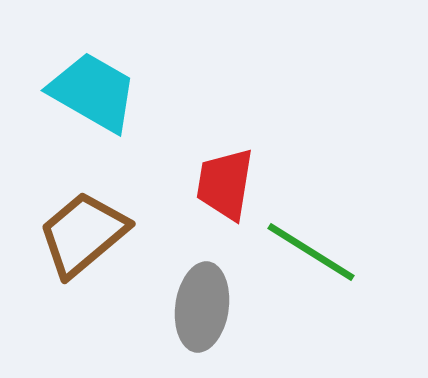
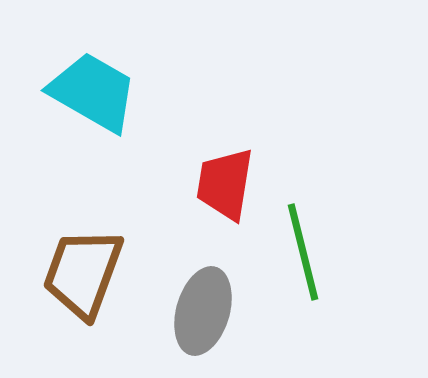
brown trapezoid: moved 39 px down; rotated 30 degrees counterclockwise
green line: moved 8 px left; rotated 44 degrees clockwise
gray ellipse: moved 1 px right, 4 px down; rotated 8 degrees clockwise
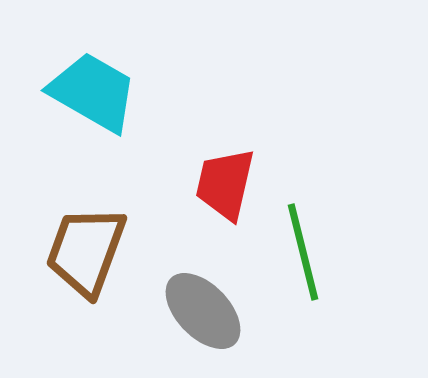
red trapezoid: rotated 4 degrees clockwise
brown trapezoid: moved 3 px right, 22 px up
gray ellipse: rotated 60 degrees counterclockwise
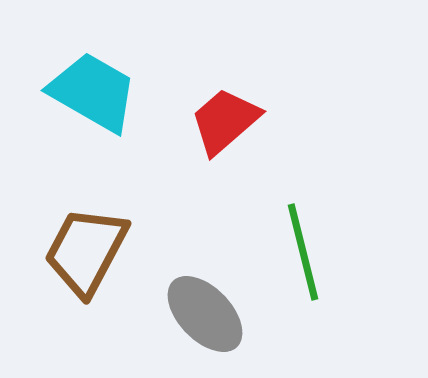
red trapezoid: moved 63 px up; rotated 36 degrees clockwise
brown trapezoid: rotated 8 degrees clockwise
gray ellipse: moved 2 px right, 3 px down
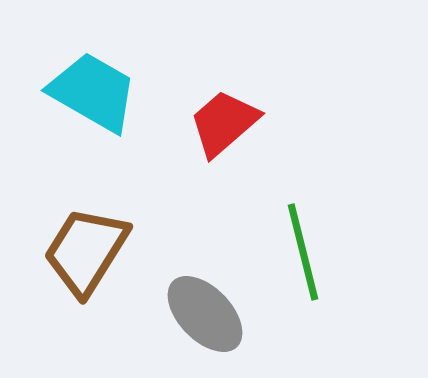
red trapezoid: moved 1 px left, 2 px down
brown trapezoid: rotated 4 degrees clockwise
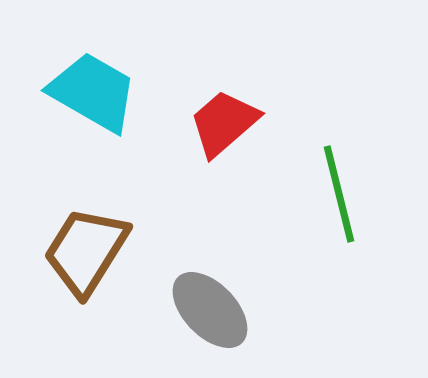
green line: moved 36 px right, 58 px up
gray ellipse: moved 5 px right, 4 px up
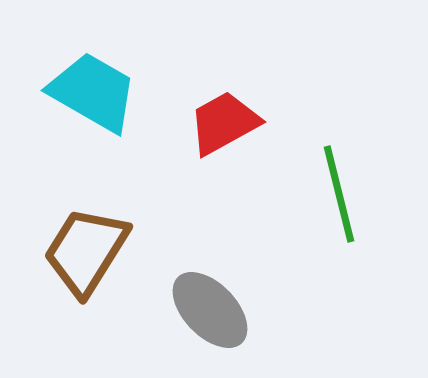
red trapezoid: rotated 12 degrees clockwise
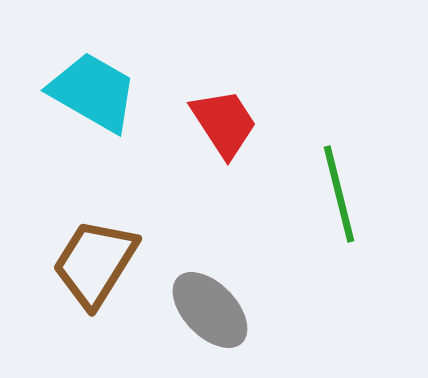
red trapezoid: rotated 86 degrees clockwise
brown trapezoid: moved 9 px right, 12 px down
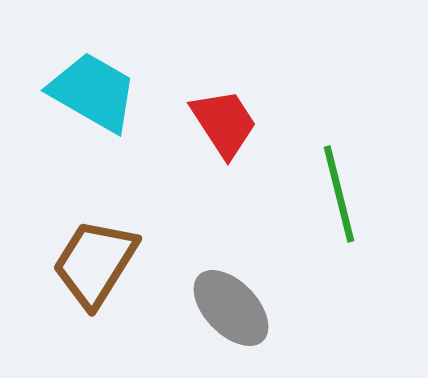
gray ellipse: moved 21 px right, 2 px up
